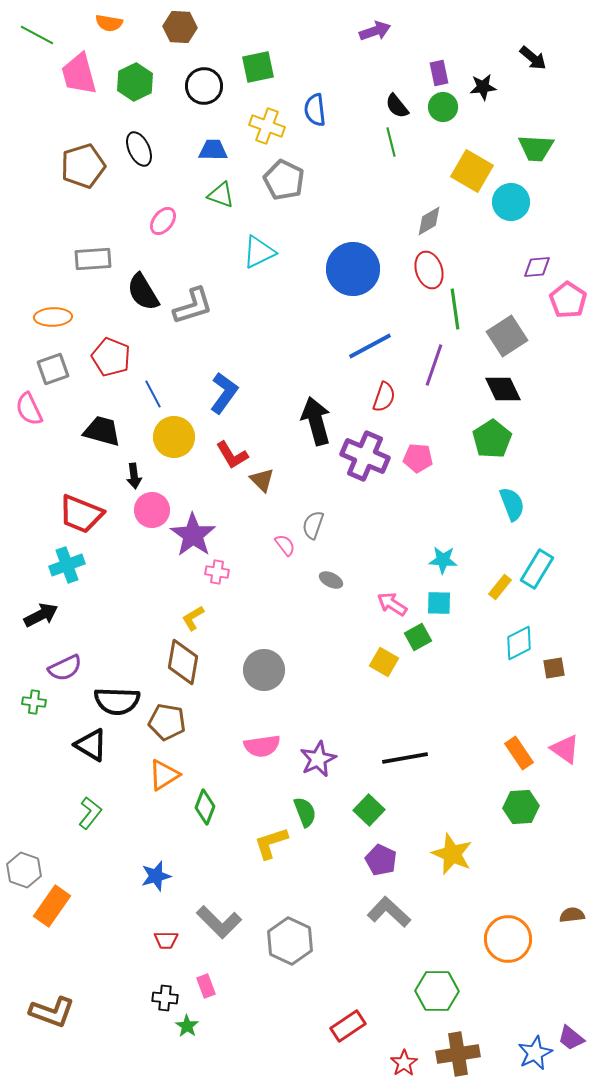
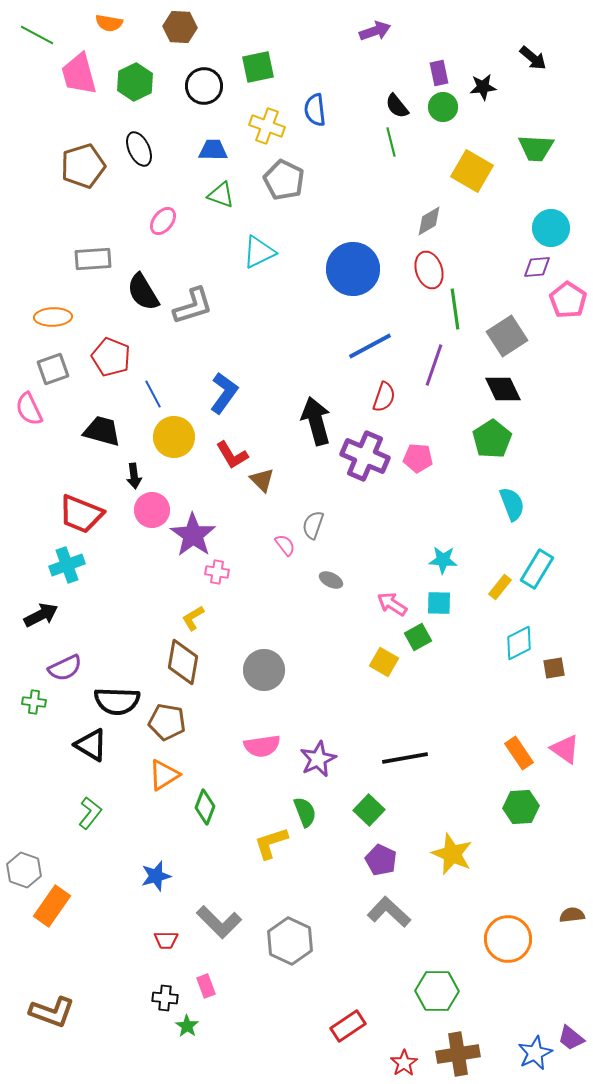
cyan circle at (511, 202): moved 40 px right, 26 px down
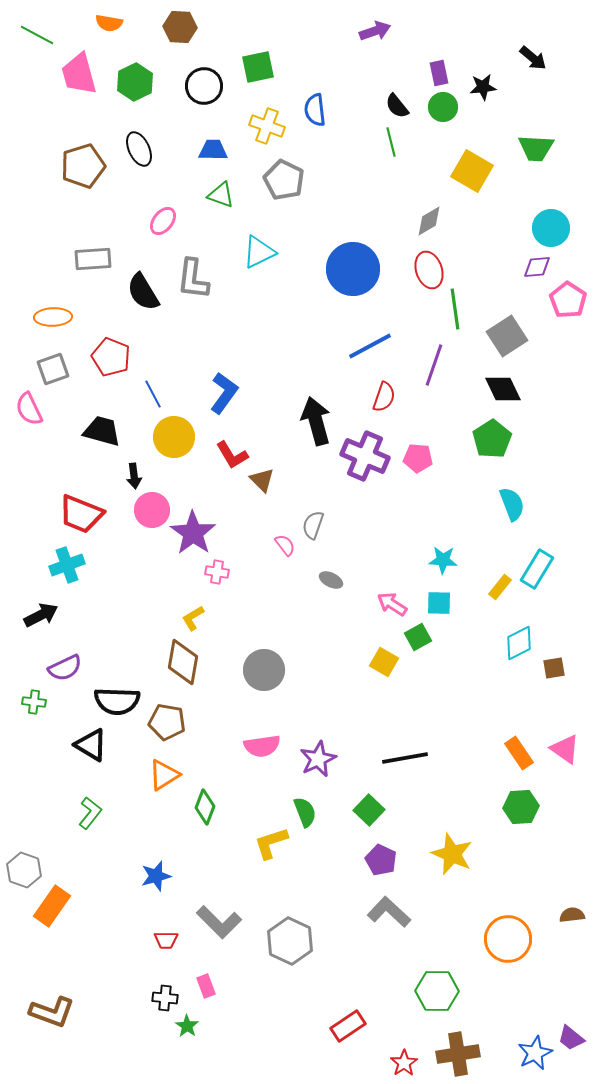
gray L-shape at (193, 306): moved 27 px up; rotated 114 degrees clockwise
purple star at (193, 535): moved 2 px up
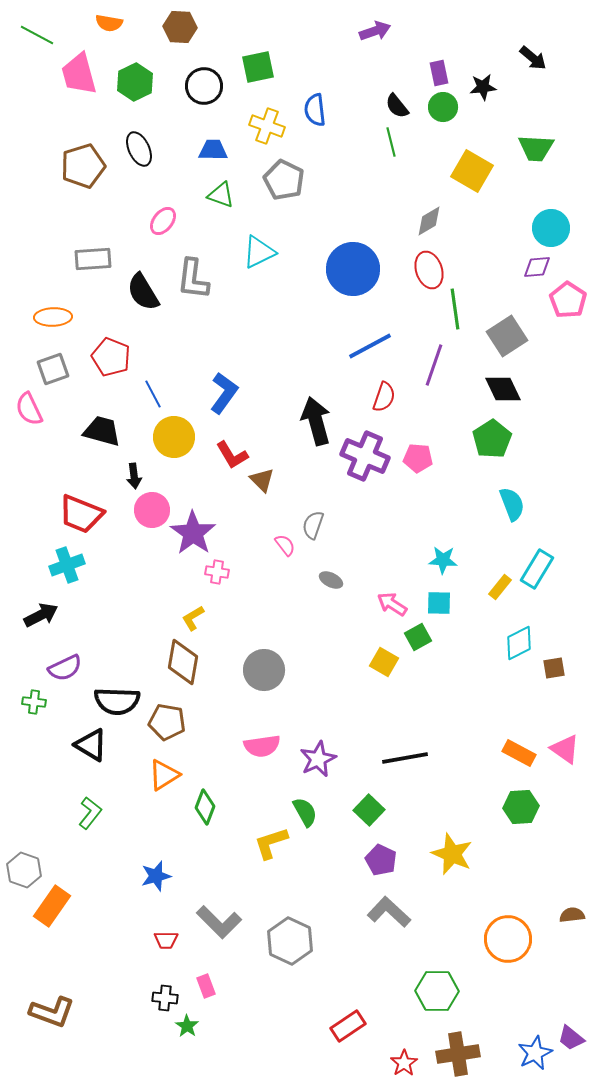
orange rectangle at (519, 753): rotated 28 degrees counterclockwise
green semicircle at (305, 812): rotated 8 degrees counterclockwise
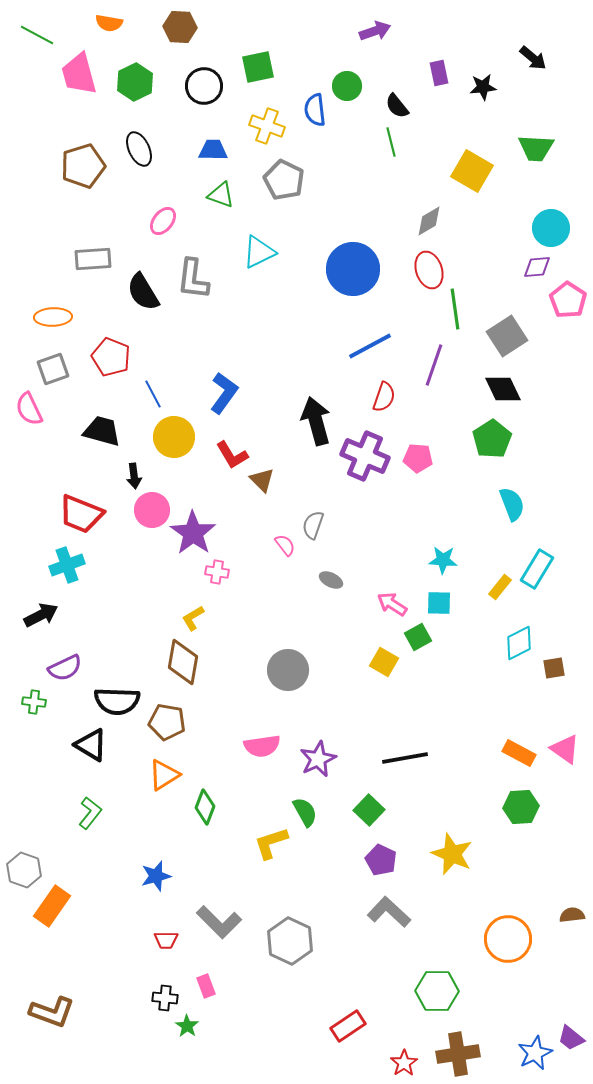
green circle at (443, 107): moved 96 px left, 21 px up
gray circle at (264, 670): moved 24 px right
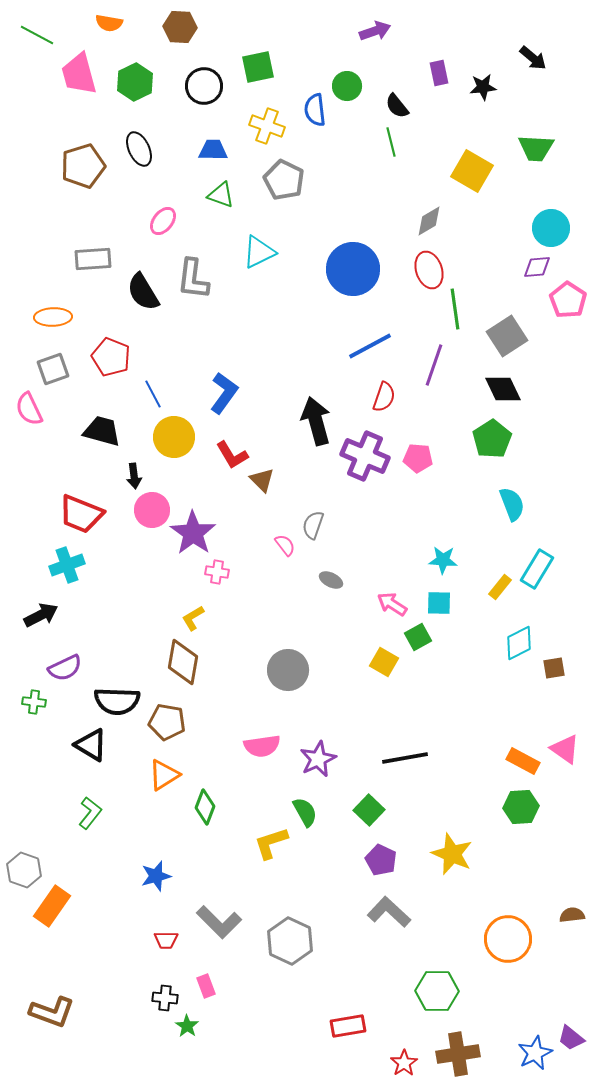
orange rectangle at (519, 753): moved 4 px right, 8 px down
red rectangle at (348, 1026): rotated 24 degrees clockwise
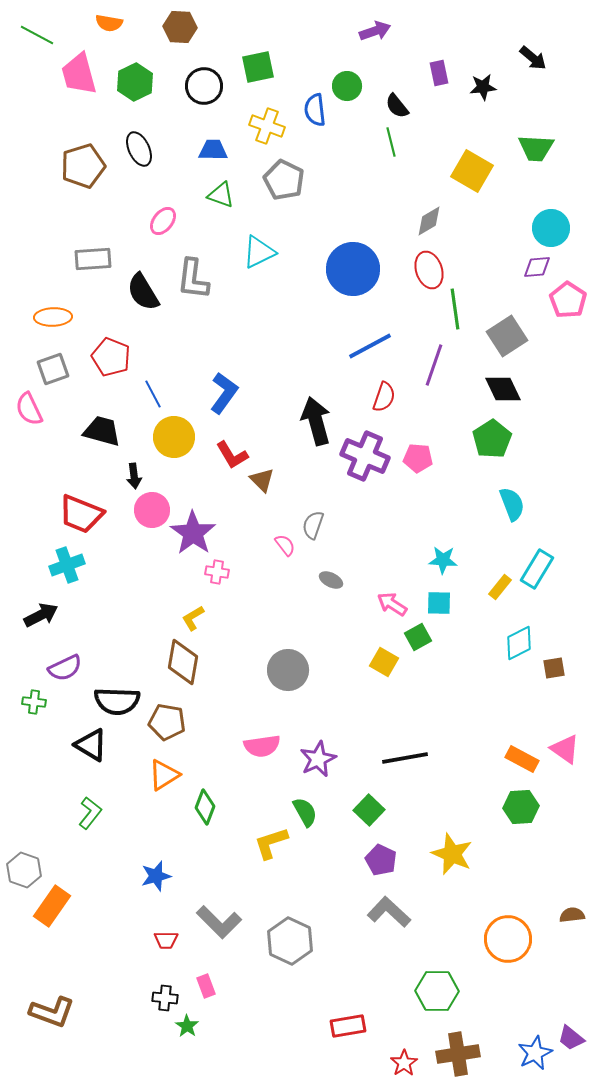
orange rectangle at (523, 761): moved 1 px left, 2 px up
